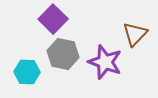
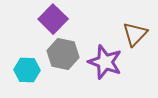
cyan hexagon: moved 2 px up
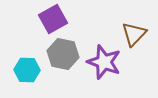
purple square: rotated 16 degrees clockwise
brown triangle: moved 1 px left
purple star: moved 1 px left
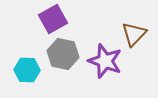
purple star: moved 1 px right, 1 px up
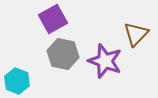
brown triangle: moved 2 px right
cyan hexagon: moved 10 px left, 11 px down; rotated 20 degrees clockwise
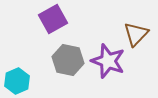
gray hexagon: moved 5 px right, 6 px down
purple star: moved 3 px right
cyan hexagon: rotated 15 degrees clockwise
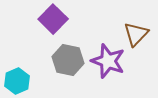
purple square: rotated 16 degrees counterclockwise
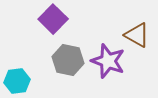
brown triangle: moved 1 px right, 1 px down; rotated 44 degrees counterclockwise
cyan hexagon: rotated 15 degrees clockwise
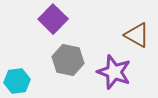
purple star: moved 6 px right, 11 px down
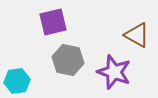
purple square: moved 3 px down; rotated 32 degrees clockwise
